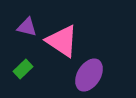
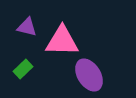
pink triangle: rotated 33 degrees counterclockwise
purple ellipse: rotated 64 degrees counterclockwise
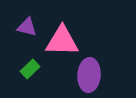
green rectangle: moved 7 px right
purple ellipse: rotated 36 degrees clockwise
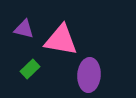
purple triangle: moved 3 px left, 2 px down
pink triangle: moved 1 px left, 1 px up; rotated 9 degrees clockwise
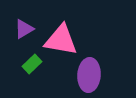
purple triangle: rotated 45 degrees counterclockwise
green rectangle: moved 2 px right, 5 px up
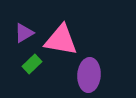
purple triangle: moved 4 px down
